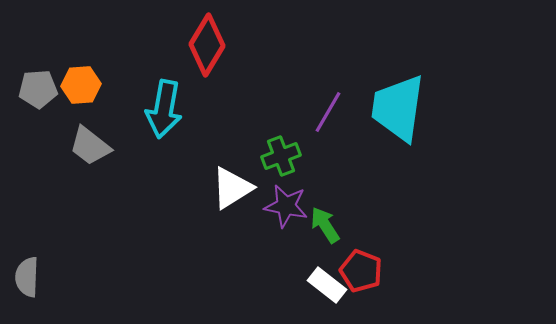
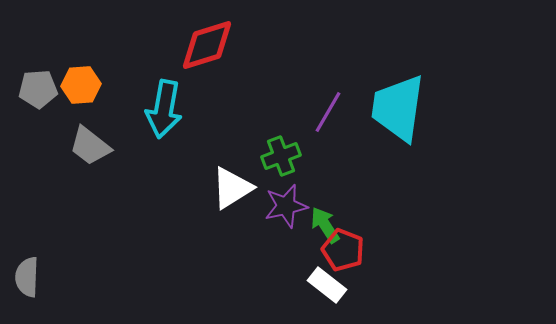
red diamond: rotated 42 degrees clockwise
purple star: rotated 24 degrees counterclockwise
red pentagon: moved 18 px left, 21 px up
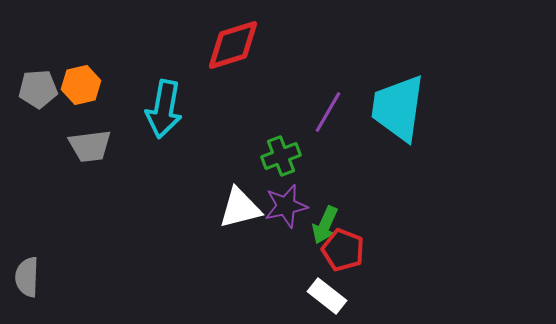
red diamond: moved 26 px right
orange hexagon: rotated 9 degrees counterclockwise
gray trapezoid: rotated 45 degrees counterclockwise
white triangle: moved 8 px right, 20 px down; rotated 18 degrees clockwise
green arrow: rotated 123 degrees counterclockwise
white rectangle: moved 11 px down
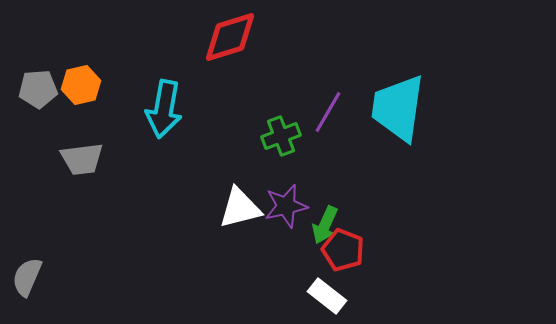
red diamond: moved 3 px left, 8 px up
gray trapezoid: moved 8 px left, 13 px down
green cross: moved 20 px up
gray semicircle: rotated 21 degrees clockwise
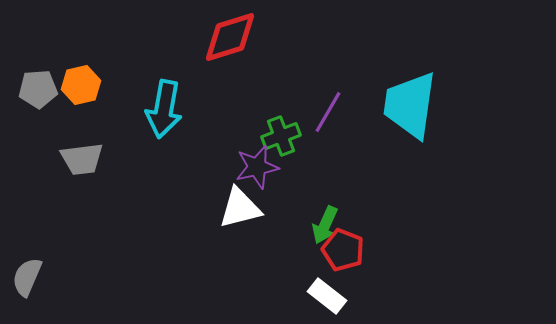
cyan trapezoid: moved 12 px right, 3 px up
purple star: moved 29 px left, 39 px up
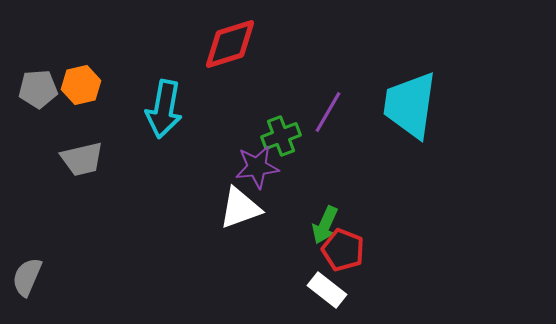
red diamond: moved 7 px down
gray trapezoid: rotated 6 degrees counterclockwise
purple star: rotated 6 degrees clockwise
white triangle: rotated 6 degrees counterclockwise
white rectangle: moved 6 px up
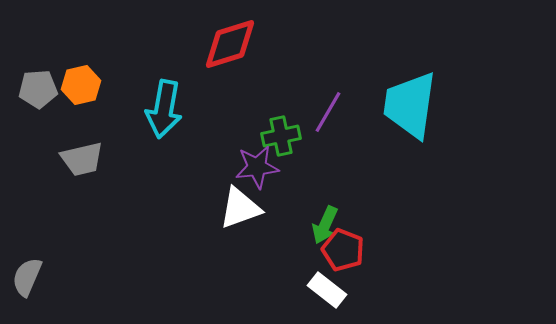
green cross: rotated 9 degrees clockwise
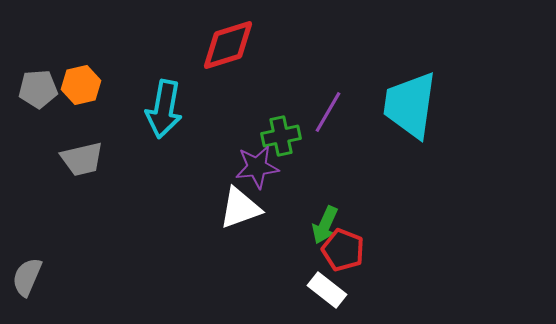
red diamond: moved 2 px left, 1 px down
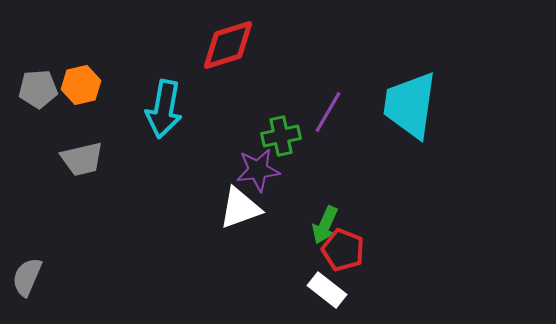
purple star: moved 1 px right, 3 px down
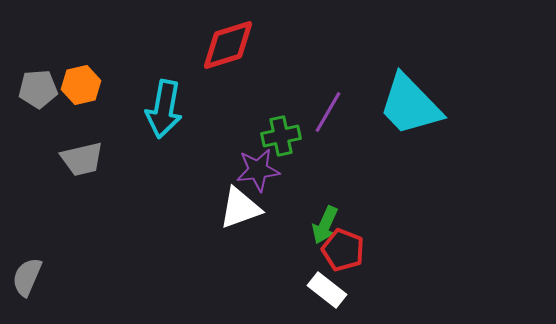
cyan trapezoid: rotated 52 degrees counterclockwise
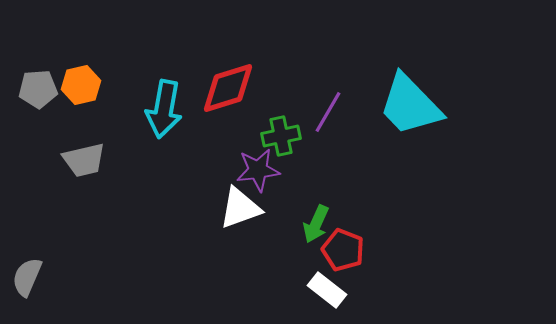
red diamond: moved 43 px down
gray trapezoid: moved 2 px right, 1 px down
green arrow: moved 9 px left, 1 px up
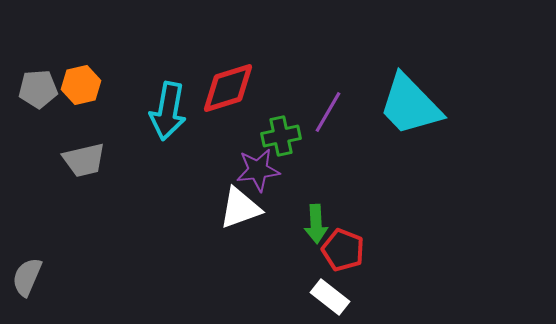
cyan arrow: moved 4 px right, 2 px down
green arrow: rotated 27 degrees counterclockwise
white rectangle: moved 3 px right, 7 px down
